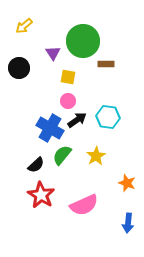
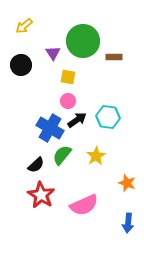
brown rectangle: moved 8 px right, 7 px up
black circle: moved 2 px right, 3 px up
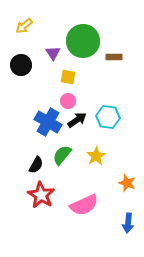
blue cross: moved 2 px left, 6 px up
black semicircle: rotated 18 degrees counterclockwise
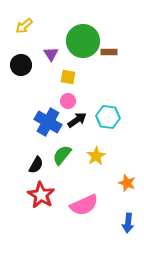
purple triangle: moved 2 px left, 1 px down
brown rectangle: moved 5 px left, 5 px up
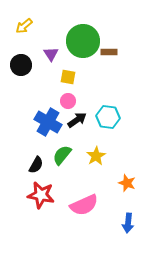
red star: rotated 20 degrees counterclockwise
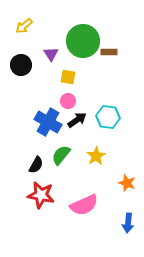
green semicircle: moved 1 px left
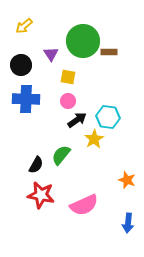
blue cross: moved 22 px left, 23 px up; rotated 28 degrees counterclockwise
yellow star: moved 2 px left, 17 px up
orange star: moved 3 px up
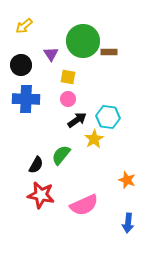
pink circle: moved 2 px up
